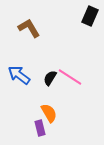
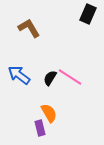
black rectangle: moved 2 px left, 2 px up
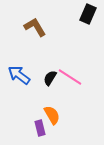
brown L-shape: moved 6 px right, 1 px up
orange semicircle: moved 3 px right, 2 px down
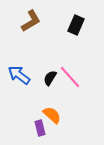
black rectangle: moved 12 px left, 11 px down
brown L-shape: moved 4 px left, 6 px up; rotated 90 degrees clockwise
pink line: rotated 15 degrees clockwise
orange semicircle: rotated 18 degrees counterclockwise
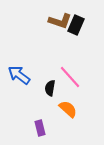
brown L-shape: moved 29 px right; rotated 50 degrees clockwise
black semicircle: moved 10 px down; rotated 21 degrees counterclockwise
orange semicircle: moved 16 px right, 6 px up
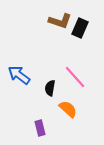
black rectangle: moved 4 px right, 3 px down
pink line: moved 5 px right
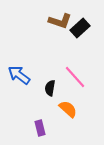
black rectangle: rotated 24 degrees clockwise
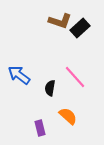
orange semicircle: moved 7 px down
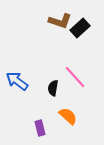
blue arrow: moved 2 px left, 6 px down
black semicircle: moved 3 px right
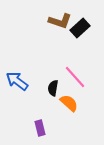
orange semicircle: moved 1 px right, 13 px up
